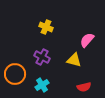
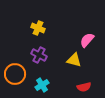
yellow cross: moved 8 px left, 1 px down
purple cross: moved 3 px left, 2 px up
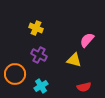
yellow cross: moved 2 px left
cyan cross: moved 1 px left, 1 px down
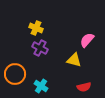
purple cross: moved 1 px right, 7 px up
cyan cross: rotated 24 degrees counterclockwise
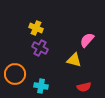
cyan cross: rotated 24 degrees counterclockwise
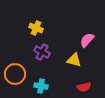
purple cross: moved 2 px right, 4 px down
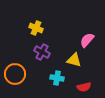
cyan cross: moved 16 px right, 8 px up
